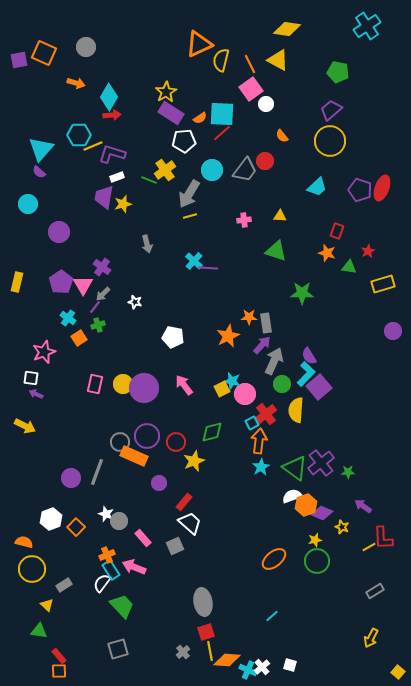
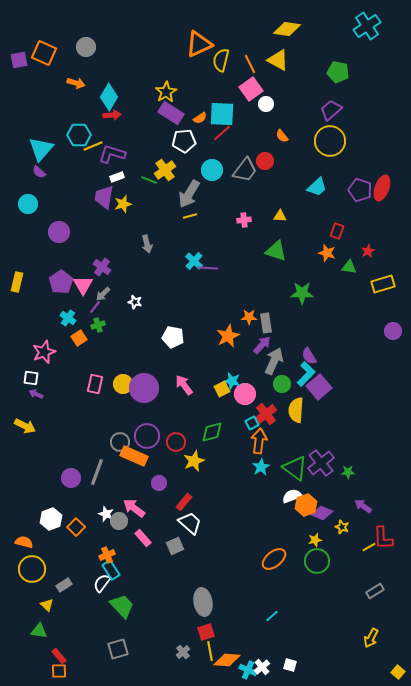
pink arrow at (134, 567): moved 59 px up; rotated 15 degrees clockwise
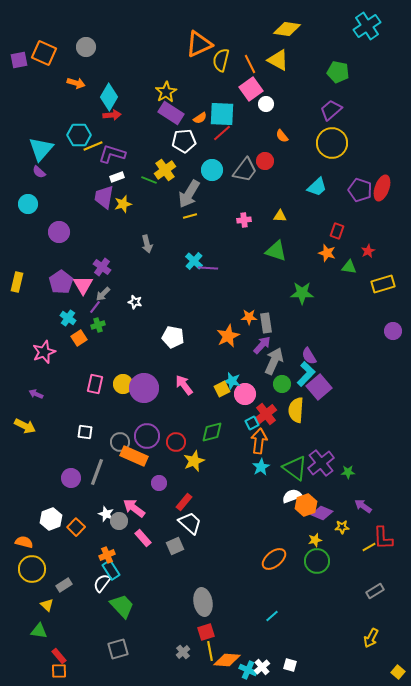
yellow circle at (330, 141): moved 2 px right, 2 px down
white square at (31, 378): moved 54 px right, 54 px down
yellow star at (342, 527): rotated 24 degrees counterclockwise
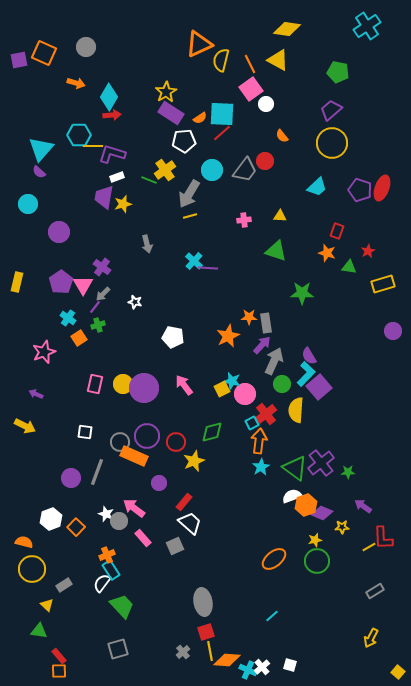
yellow line at (93, 146): rotated 24 degrees clockwise
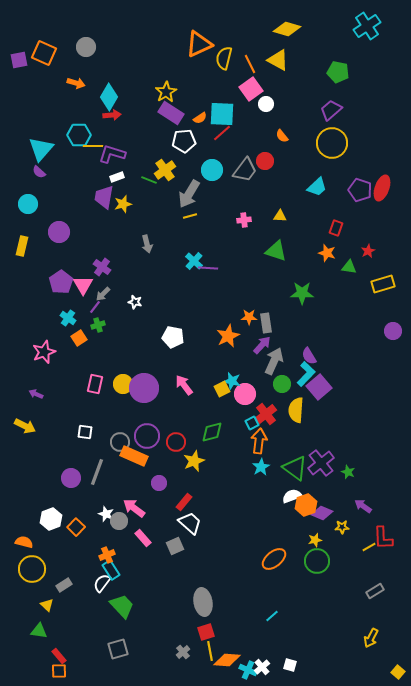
yellow diamond at (287, 29): rotated 8 degrees clockwise
yellow semicircle at (221, 60): moved 3 px right, 2 px up
red rectangle at (337, 231): moved 1 px left, 3 px up
yellow rectangle at (17, 282): moved 5 px right, 36 px up
green star at (348, 472): rotated 24 degrees clockwise
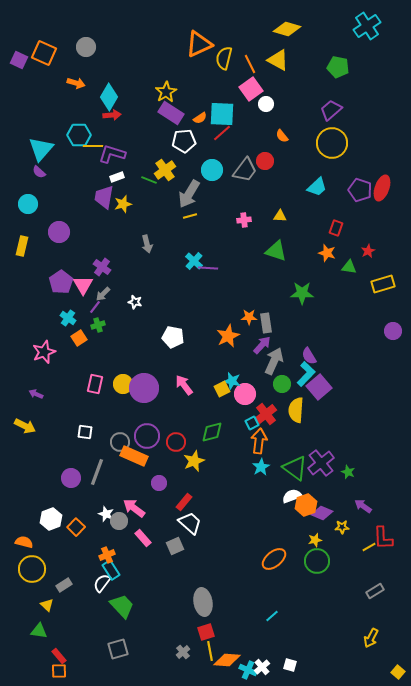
purple square at (19, 60): rotated 36 degrees clockwise
green pentagon at (338, 72): moved 5 px up
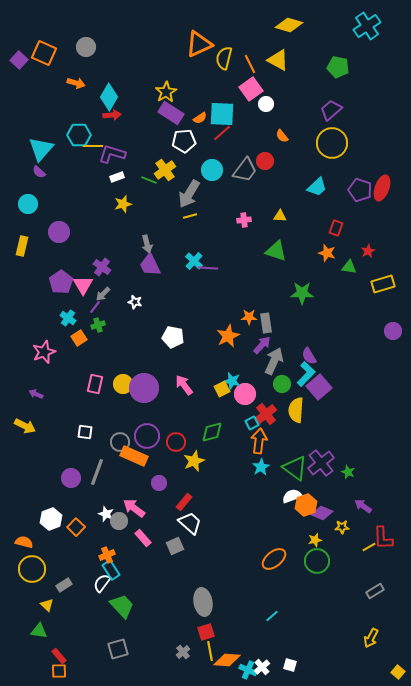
yellow diamond at (287, 29): moved 2 px right, 4 px up
purple square at (19, 60): rotated 18 degrees clockwise
purple trapezoid at (104, 197): moved 46 px right, 68 px down; rotated 35 degrees counterclockwise
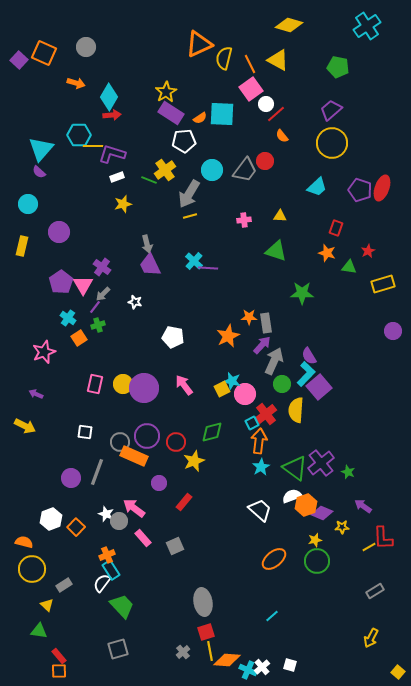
red line at (222, 133): moved 54 px right, 19 px up
white trapezoid at (190, 523): moved 70 px right, 13 px up
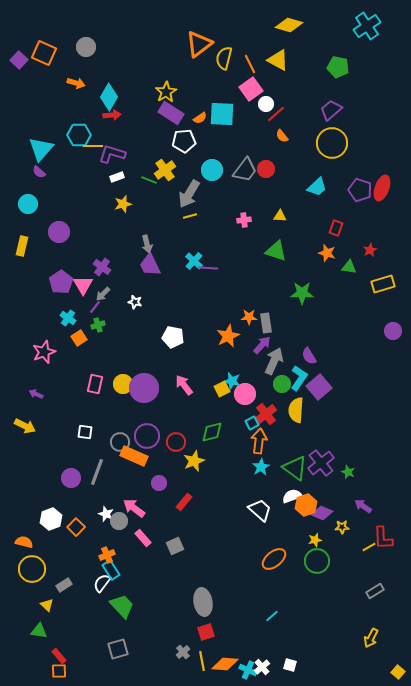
orange triangle at (199, 44): rotated 12 degrees counterclockwise
red circle at (265, 161): moved 1 px right, 8 px down
red star at (368, 251): moved 2 px right, 1 px up
cyan L-shape at (306, 374): moved 7 px left, 4 px down; rotated 10 degrees counterclockwise
yellow line at (210, 651): moved 8 px left, 10 px down
orange diamond at (227, 660): moved 2 px left, 4 px down
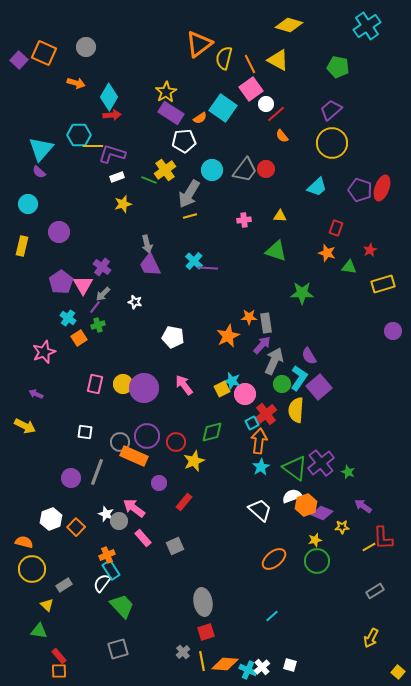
cyan square at (222, 114): moved 1 px right, 6 px up; rotated 32 degrees clockwise
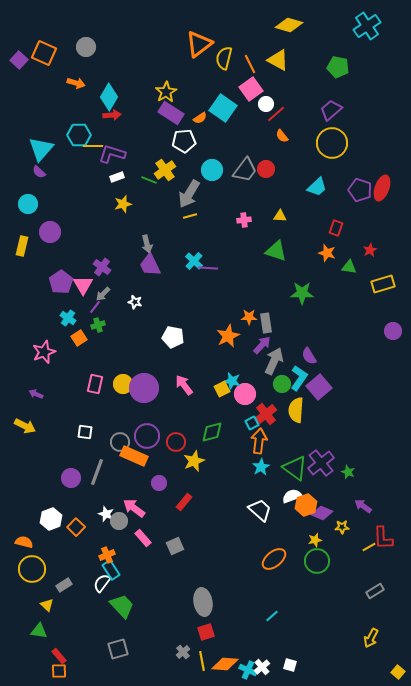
purple circle at (59, 232): moved 9 px left
